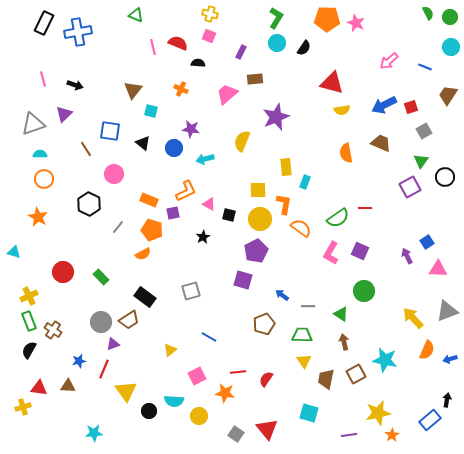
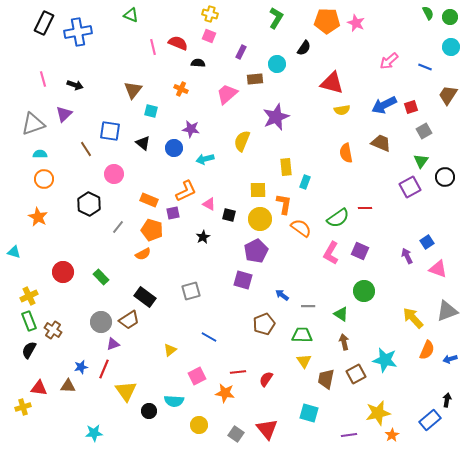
green triangle at (136, 15): moved 5 px left
orange pentagon at (327, 19): moved 2 px down
cyan circle at (277, 43): moved 21 px down
pink triangle at (438, 269): rotated 18 degrees clockwise
blue star at (79, 361): moved 2 px right, 6 px down
yellow circle at (199, 416): moved 9 px down
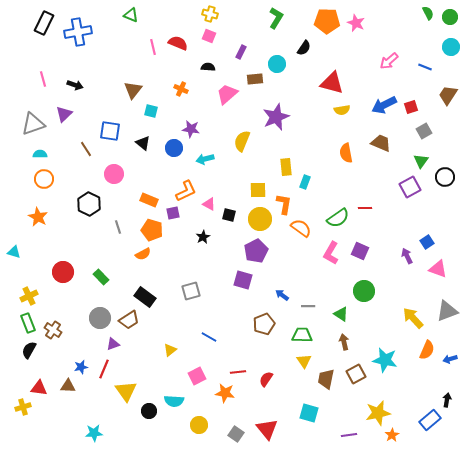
black semicircle at (198, 63): moved 10 px right, 4 px down
gray line at (118, 227): rotated 56 degrees counterclockwise
green rectangle at (29, 321): moved 1 px left, 2 px down
gray circle at (101, 322): moved 1 px left, 4 px up
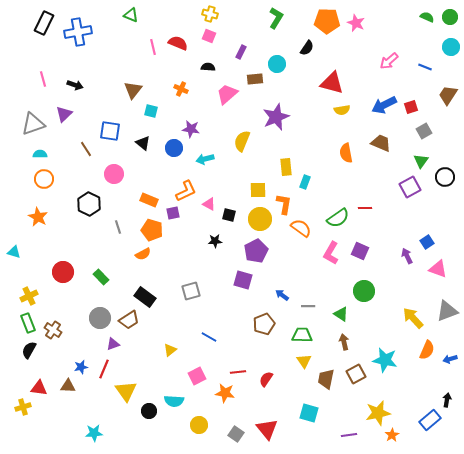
green semicircle at (428, 13): moved 1 px left, 4 px down; rotated 40 degrees counterclockwise
black semicircle at (304, 48): moved 3 px right
black star at (203, 237): moved 12 px right, 4 px down; rotated 24 degrees clockwise
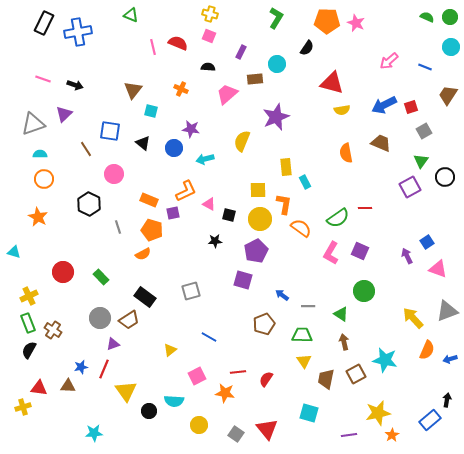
pink line at (43, 79): rotated 56 degrees counterclockwise
cyan rectangle at (305, 182): rotated 48 degrees counterclockwise
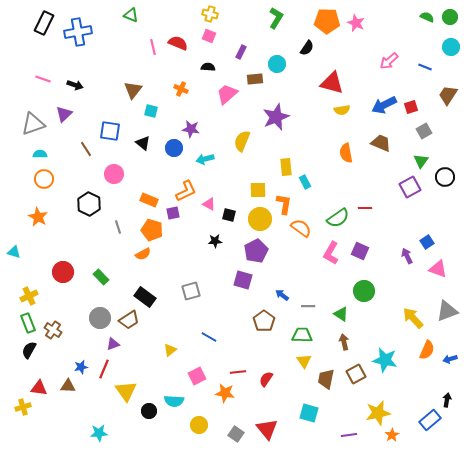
brown pentagon at (264, 324): moved 3 px up; rotated 15 degrees counterclockwise
cyan star at (94, 433): moved 5 px right
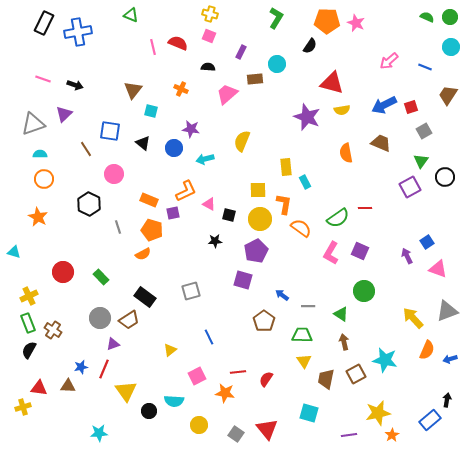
black semicircle at (307, 48): moved 3 px right, 2 px up
purple star at (276, 117): moved 31 px right; rotated 28 degrees counterclockwise
blue line at (209, 337): rotated 35 degrees clockwise
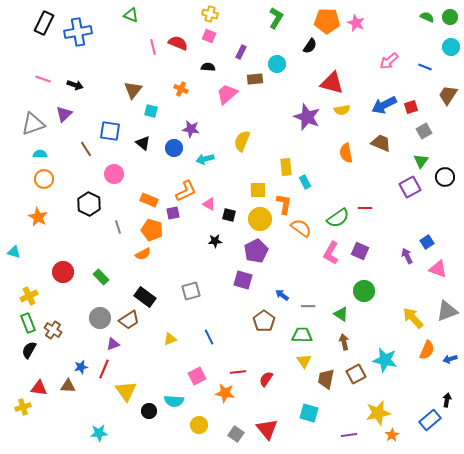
yellow triangle at (170, 350): moved 11 px up; rotated 16 degrees clockwise
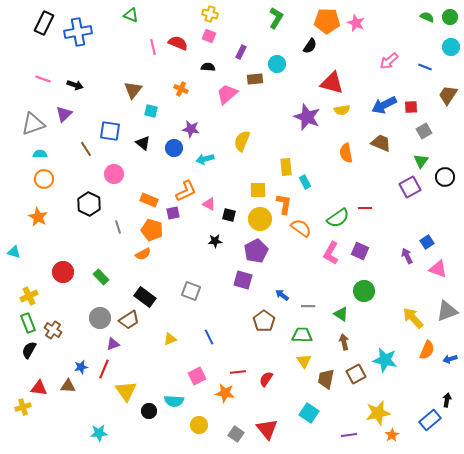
red square at (411, 107): rotated 16 degrees clockwise
gray square at (191, 291): rotated 36 degrees clockwise
cyan square at (309, 413): rotated 18 degrees clockwise
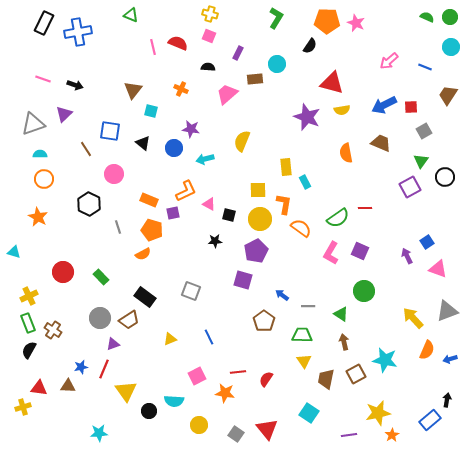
purple rectangle at (241, 52): moved 3 px left, 1 px down
